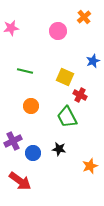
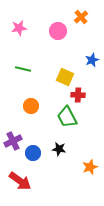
orange cross: moved 3 px left
pink star: moved 8 px right
blue star: moved 1 px left, 1 px up
green line: moved 2 px left, 2 px up
red cross: moved 2 px left; rotated 24 degrees counterclockwise
orange star: moved 1 px down
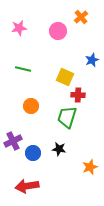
green trapezoid: rotated 45 degrees clockwise
red arrow: moved 7 px right, 5 px down; rotated 135 degrees clockwise
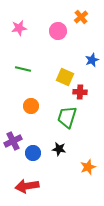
red cross: moved 2 px right, 3 px up
orange star: moved 2 px left
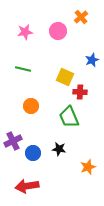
pink star: moved 6 px right, 4 px down
green trapezoid: moved 2 px right; rotated 40 degrees counterclockwise
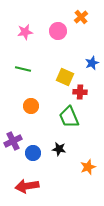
blue star: moved 3 px down
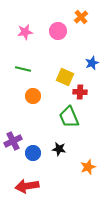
orange circle: moved 2 px right, 10 px up
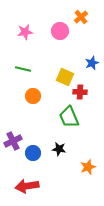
pink circle: moved 2 px right
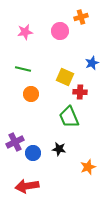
orange cross: rotated 24 degrees clockwise
orange circle: moved 2 px left, 2 px up
purple cross: moved 2 px right, 1 px down
